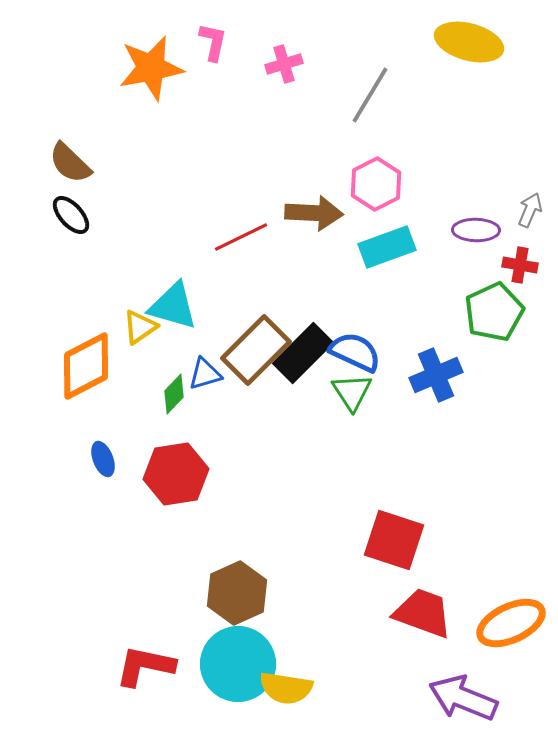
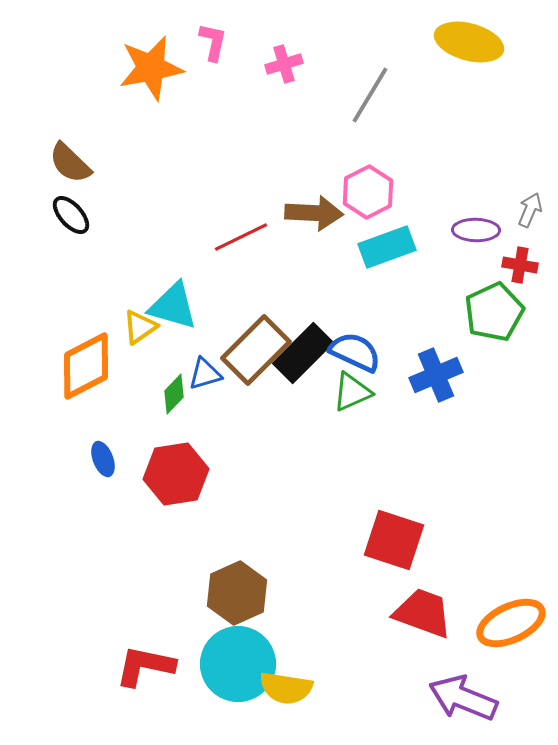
pink hexagon: moved 8 px left, 8 px down
green triangle: rotated 39 degrees clockwise
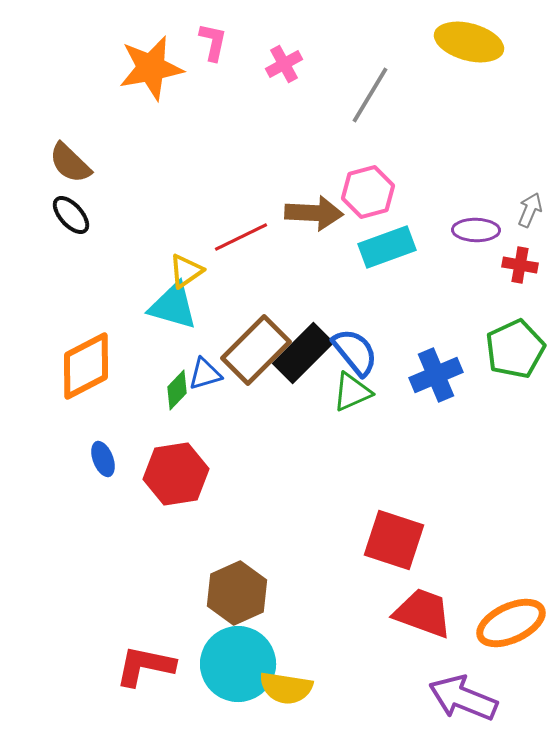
pink cross: rotated 12 degrees counterclockwise
pink hexagon: rotated 12 degrees clockwise
green pentagon: moved 21 px right, 37 px down
yellow triangle: moved 46 px right, 56 px up
blue semicircle: rotated 26 degrees clockwise
green diamond: moved 3 px right, 4 px up
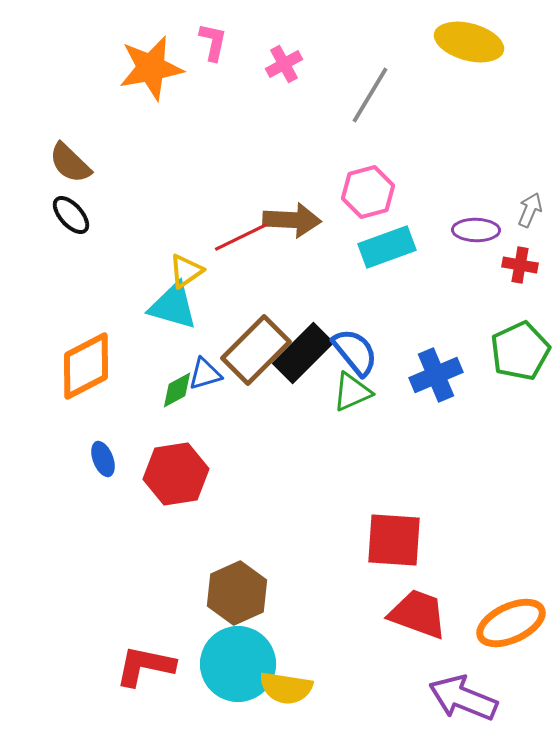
brown arrow: moved 22 px left, 7 px down
green pentagon: moved 5 px right, 2 px down
green diamond: rotated 18 degrees clockwise
red square: rotated 14 degrees counterclockwise
red trapezoid: moved 5 px left, 1 px down
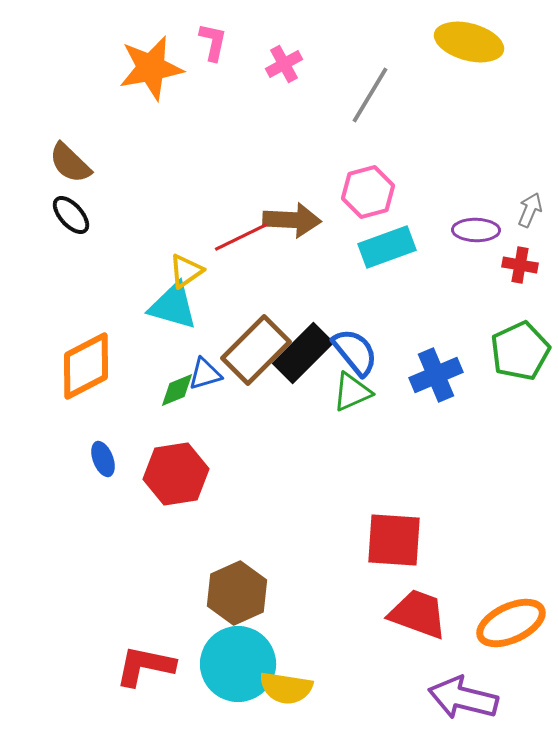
green diamond: rotated 6 degrees clockwise
purple arrow: rotated 8 degrees counterclockwise
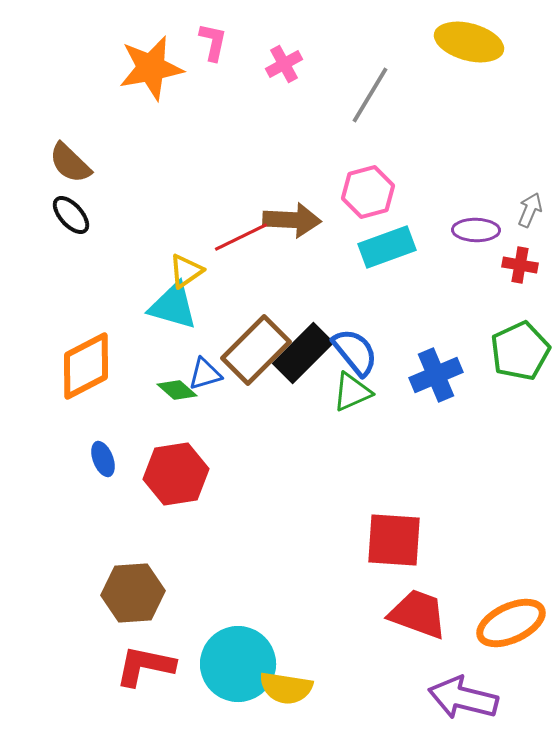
green diamond: rotated 63 degrees clockwise
brown hexagon: moved 104 px left; rotated 20 degrees clockwise
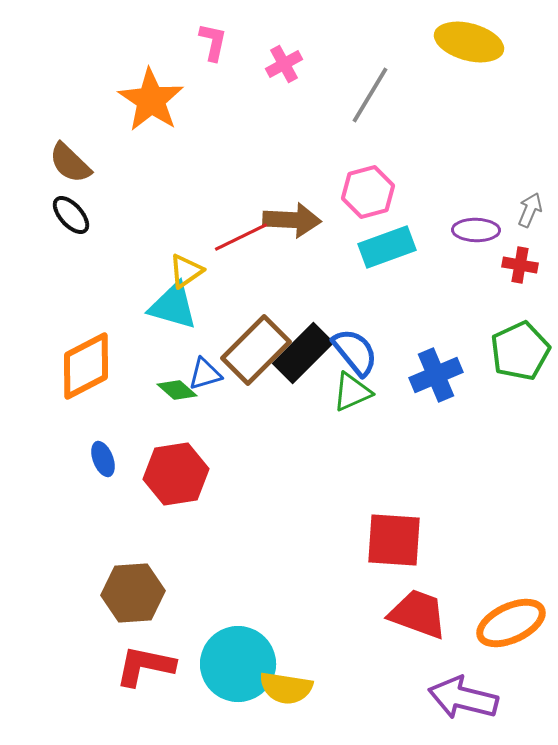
orange star: moved 32 px down; rotated 28 degrees counterclockwise
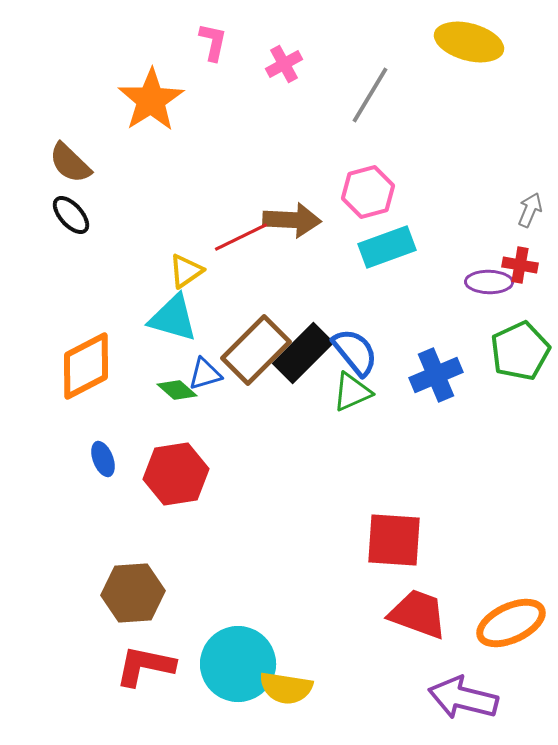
orange star: rotated 6 degrees clockwise
purple ellipse: moved 13 px right, 52 px down
cyan triangle: moved 12 px down
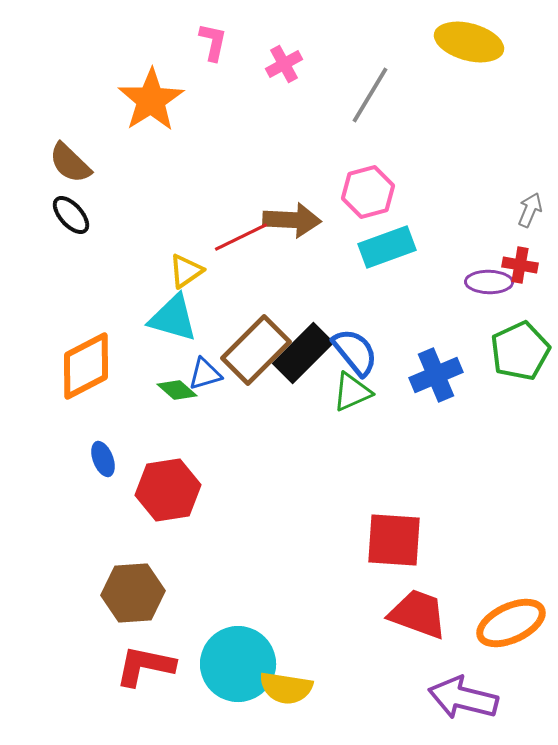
red hexagon: moved 8 px left, 16 px down
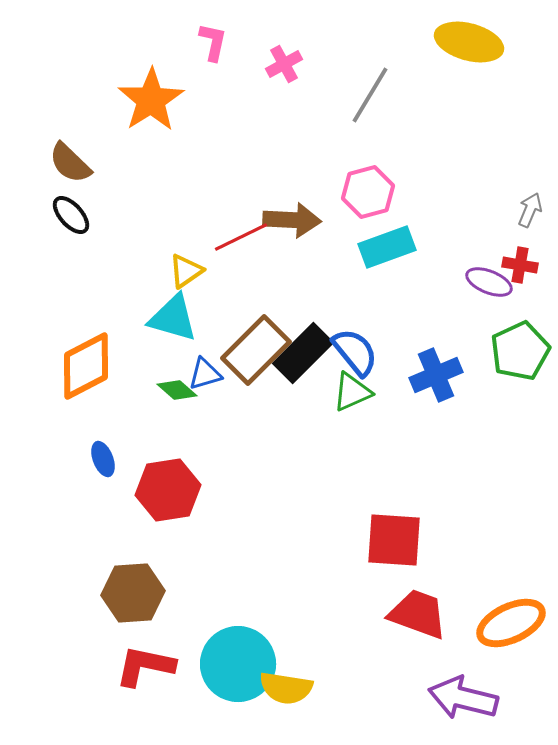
purple ellipse: rotated 21 degrees clockwise
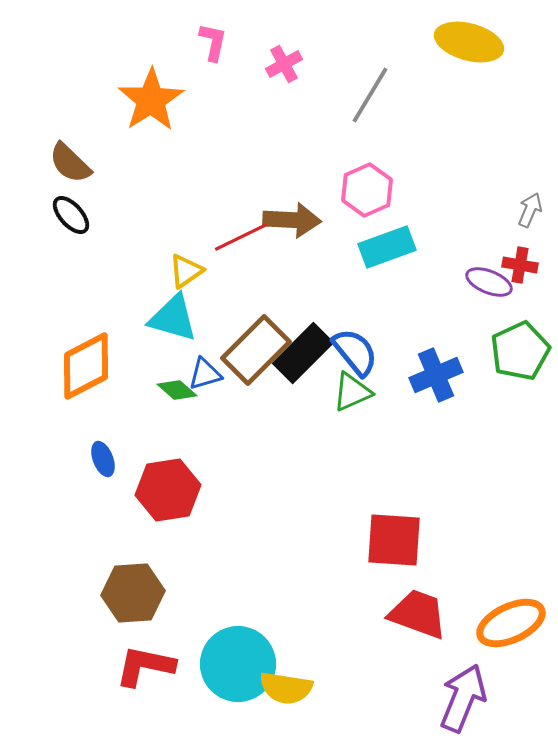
pink hexagon: moved 1 px left, 2 px up; rotated 9 degrees counterclockwise
purple arrow: rotated 98 degrees clockwise
